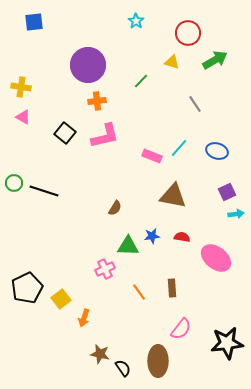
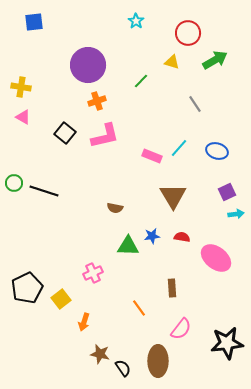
orange cross: rotated 12 degrees counterclockwise
brown triangle: rotated 48 degrees clockwise
brown semicircle: rotated 70 degrees clockwise
pink cross: moved 12 px left, 4 px down
orange line: moved 16 px down
orange arrow: moved 4 px down
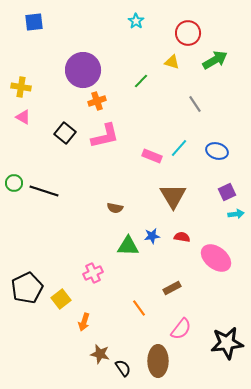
purple circle: moved 5 px left, 5 px down
brown rectangle: rotated 66 degrees clockwise
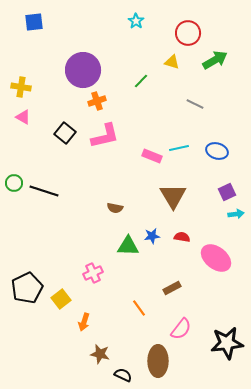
gray line: rotated 30 degrees counterclockwise
cyan line: rotated 36 degrees clockwise
black semicircle: moved 7 px down; rotated 30 degrees counterclockwise
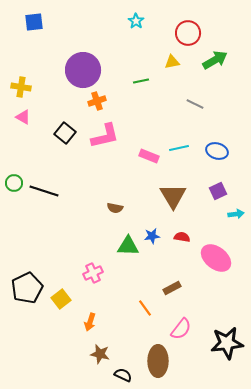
yellow triangle: rotated 28 degrees counterclockwise
green line: rotated 35 degrees clockwise
pink rectangle: moved 3 px left
purple square: moved 9 px left, 1 px up
orange line: moved 6 px right
orange arrow: moved 6 px right
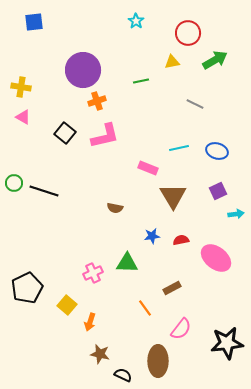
pink rectangle: moved 1 px left, 12 px down
red semicircle: moved 1 px left, 3 px down; rotated 21 degrees counterclockwise
green triangle: moved 1 px left, 17 px down
yellow square: moved 6 px right, 6 px down; rotated 12 degrees counterclockwise
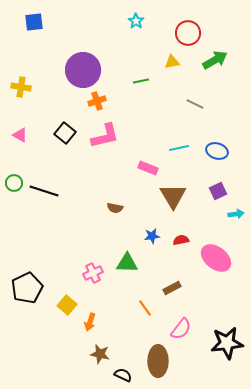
pink triangle: moved 3 px left, 18 px down
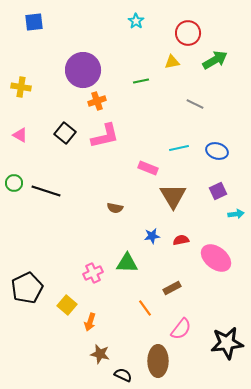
black line: moved 2 px right
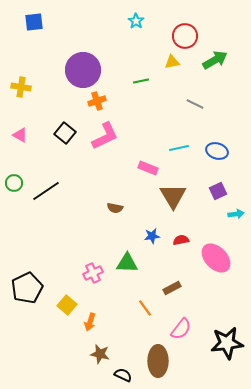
red circle: moved 3 px left, 3 px down
pink L-shape: rotated 12 degrees counterclockwise
black line: rotated 52 degrees counterclockwise
pink ellipse: rotated 8 degrees clockwise
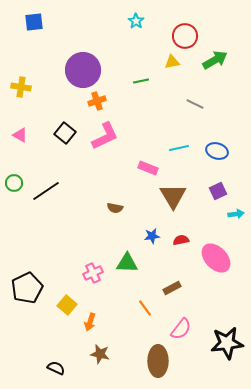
black semicircle: moved 67 px left, 7 px up
